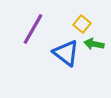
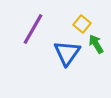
green arrow: moved 2 px right; rotated 48 degrees clockwise
blue triangle: moved 1 px right; rotated 28 degrees clockwise
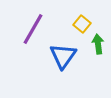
green arrow: moved 2 px right; rotated 24 degrees clockwise
blue triangle: moved 4 px left, 3 px down
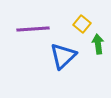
purple line: rotated 56 degrees clockwise
blue triangle: rotated 12 degrees clockwise
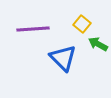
green arrow: rotated 54 degrees counterclockwise
blue triangle: moved 2 px down; rotated 32 degrees counterclockwise
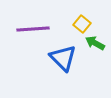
green arrow: moved 3 px left, 1 px up
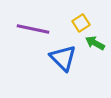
yellow square: moved 1 px left, 1 px up; rotated 18 degrees clockwise
purple line: rotated 16 degrees clockwise
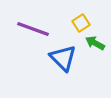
purple line: rotated 8 degrees clockwise
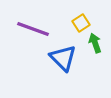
green arrow: rotated 42 degrees clockwise
